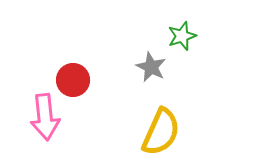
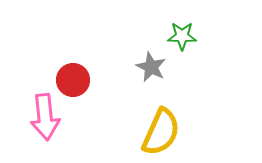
green star: rotated 20 degrees clockwise
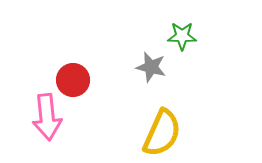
gray star: rotated 12 degrees counterclockwise
pink arrow: moved 2 px right
yellow semicircle: moved 1 px right, 1 px down
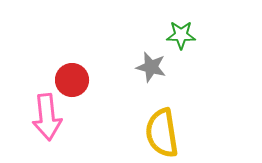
green star: moved 1 px left, 1 px up
red circle: moved 1 px left
yellow semicircle: rotated 147 degrees clockwise
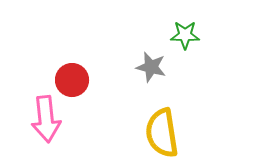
green star: moved 4 px right
pink arrow: moved 1 px left, 2 px down
